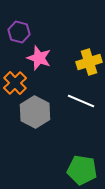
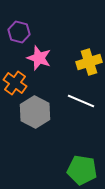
orange cross: rotated 10 degrees counterclockwise
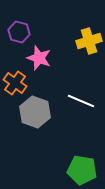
yellow cross: moved 21 px up
gray hexagon: rotated 8 degrees counterclockwise
